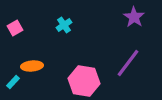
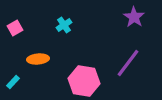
orange ellipse: moved 6 px right, 7 px up
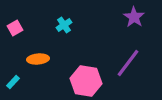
pink hexagon: moved 2 px right
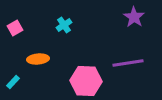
purple line: rotated 44 degrees clockwise
pink hexagon: rotated 8 degrees counterclockwise
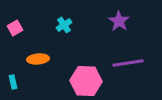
purple star: moved 15 px left, 4 px down
cyan rectangle: rotated 56 degrees counterclockwise
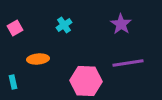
purple star: moved 2 px right, 3 px down
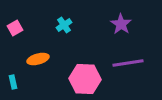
orange ellipse: rotated 10 degrees counterclockwise
pink hexagon: moved 1 px left, 2 px up
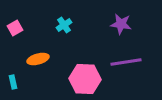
purple star: rotated 25 degrees counterclockwise
purple line: moved 2 px left, 1 px up
